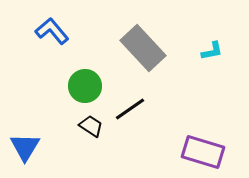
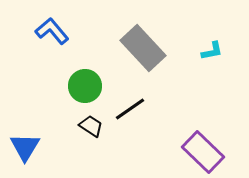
purple rectangle: rotated 27 degrees clockwise
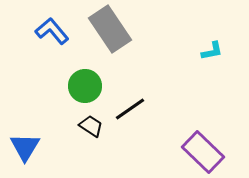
gray rectangle: moved 33 px left, 19 px up; rotated 9 degrees clockwise
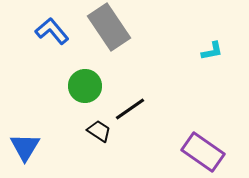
gray rectangle: moved 1 px left, 2 px up
black trapezoid: moved 8 px right, 5 px down
purple rectangle: rotated 9 degrees counterclockwise
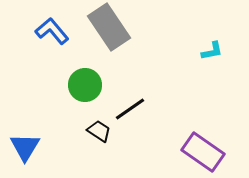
green circle: moved 1 px up
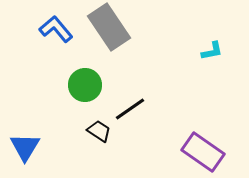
blue L-shape: moved 4 px right, 2 px up
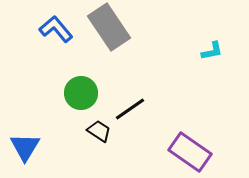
green circle: moved 4 px left, 8 px down
purple rectangle: moved 13 px left
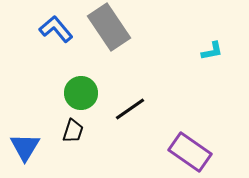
black trapezoid: moved 26 px left; rotated 75 degrees clockwise
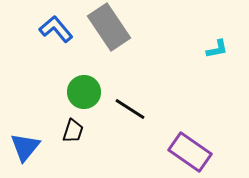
cyan L-shape: moved 5 px right, 2 px up
green circle: moved 3 px right, 1 px up
black line: rotated 68 degrees clockwise
blue triangle: rotated 8 degrees clockwise
